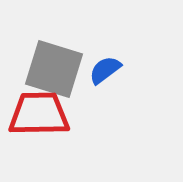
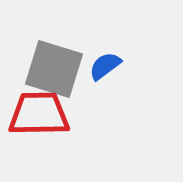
blue semicircle: moved 4 px up
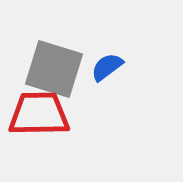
blue semicircle: moved 2 px right, 1 px down
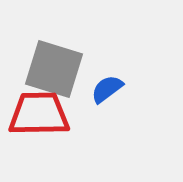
blue semicircle: moved 22 px down
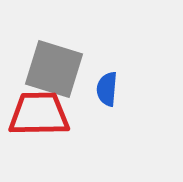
blue semicircle: rotated 48 degrees counterclockwise
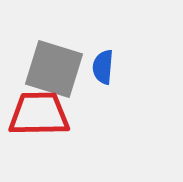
blue semicircle: moved 4 px left, 22 px up
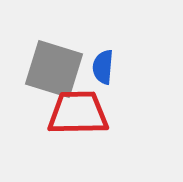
red trapezoid: moved 39 px right, 1 px up
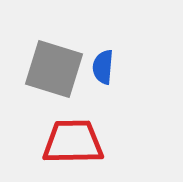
red trapezoid: moved 5 px left, 29 px down
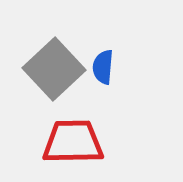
gray square: rotated 30 degrees clockwise
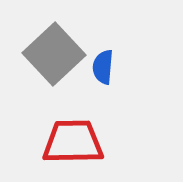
gray square: moved 15 px up
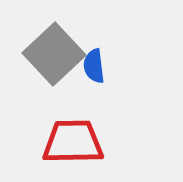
blue semicircle: moved 9 px left, 1 px up; rotated 12 degrees counterclockwise
